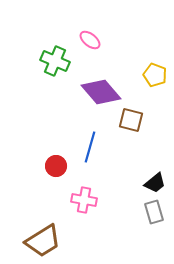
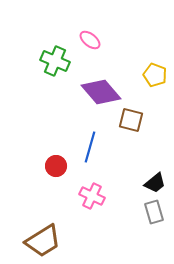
pink cross: moved 8 px right, 4 px up; rotated 15 degrees clockwise
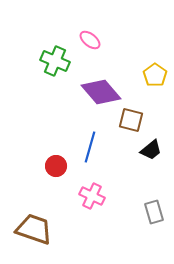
yellow pentagon: rotated 15 degrees clockwise
black trapezoid: moved 4 px left, 33 px up
brown trapezoid: moved 9 px left, 12 px up; rotated 129 degrees counterclockwise
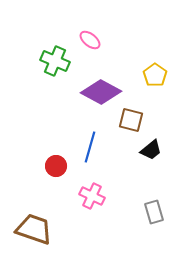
purple diamond: rotated 21 degrees counterclockwise
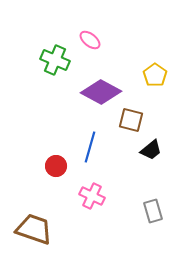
green cross: moved 1 px up
gray rectangle: moved 1 px left, 1 px up
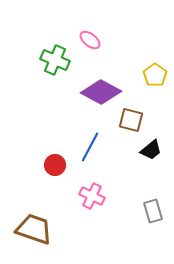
blue line: rotated 12 degrees clockwise
red circle: moved 1 px left, 1 px up
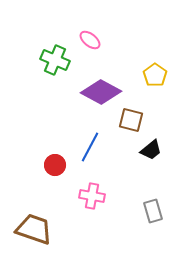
pink cross: rotated 15 degrees counterclockwise
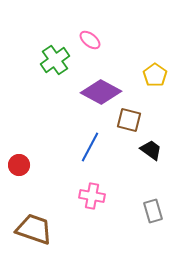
green cross: rotated 32 degrees clockwise
brown square: moved 2 px left
black trapezoid: rotated 105 degrees counterclockwise
red circle: moved 36 px left
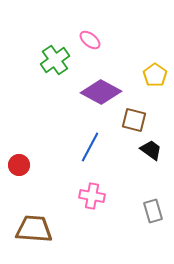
brown square: moved 5 px right
brown trapezoid: rotated 15 degrees counterclockwise
